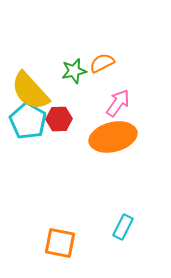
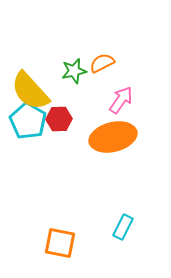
pink arrow: moved 3 px right, 3 px up
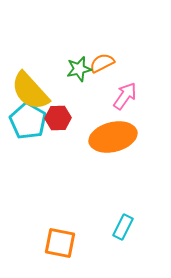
green star: moved 5 px right, 2 px up
pink arrow: moved 4 px right, 4 px up
red hexagon: moved 1 px left, 1 px up
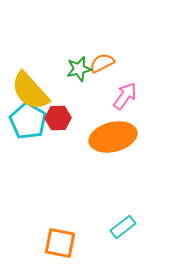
cyan rectangle: rotated 25 degrees clockwise
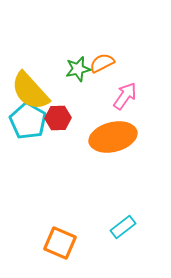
green star: moved 1 px left
orange square: rotated 12 degrees clockwise
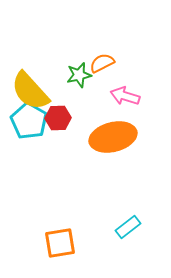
green star: moved 1 px right, 6 px down
pink arrow: rotated 108 degrees counterclockwise
cyan pentagon: moved 1 px right
cyan rectangle: moved 5 px right
orange square: rotated 32 degrees counterclockwise
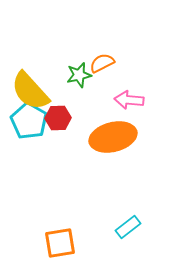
pink arrow: moved 4 px right, 4 px down; rotated 12 degrees counterclockwise
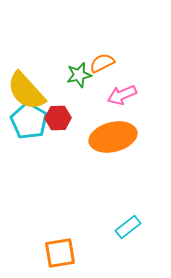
yellow semicircle: moved 4 px left
pink arrow: moved 7 px left, 5 px up; rotated 28 degrees counterclockwise
orange square: moved 10 px down
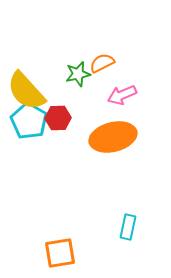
green star: moved 1 px left, 1 px up
cyan rectangle: rotated 40 degrees counterclockwise
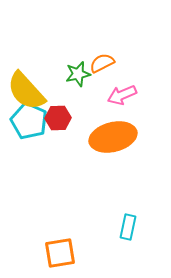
cyan pentagon: rotated 6 degrees counterclockwise
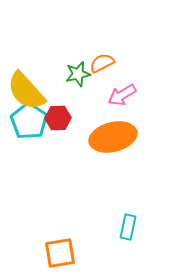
pink arrow: rotated 8 degrees counterclockwise
cyan pentagon: rotated 9 degrees clockwise
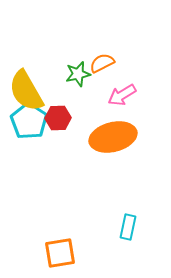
yellow semicircle: rotated 12 degrees clockwise
